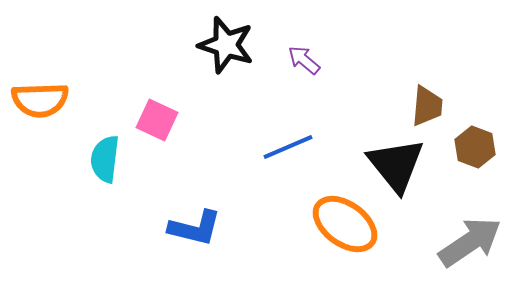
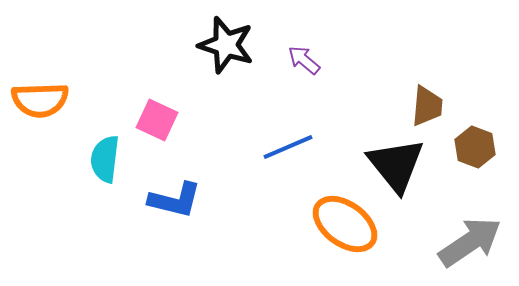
blue L-shape: moved 20 px left, 28 px up
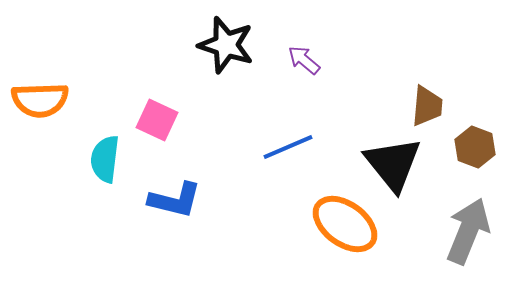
black triangle: moved 3 px left, 1 px up
gray arrow: moved 2 px left, 11 px up; rotated 34 degrees counterclockwise
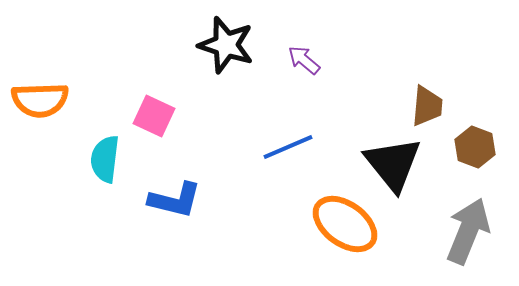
pink square: moved 3 px left, 4 px up
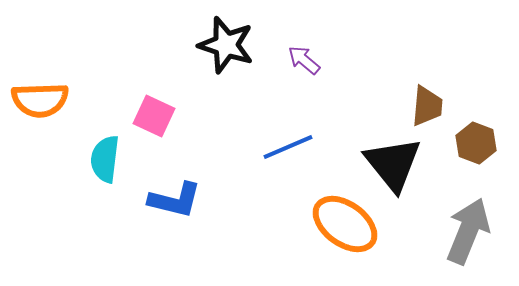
brown hexagon: moved 1 px right, 4 px up
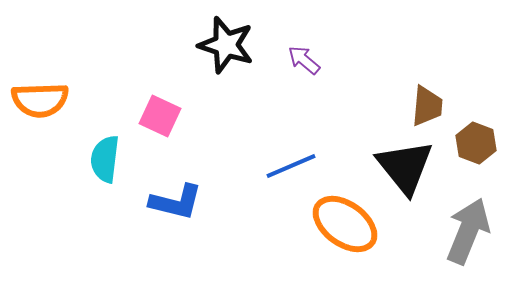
pink square: moved 6 px right
blue line: moved 3 px right, 19 px down
black triangle: moved 12 px right, 3 px down
blue L-shape: moved 1 px right, 2 px down
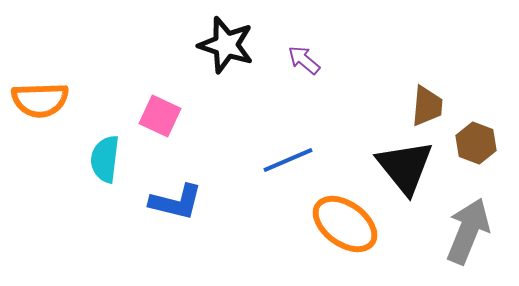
blue line: moved 3 px left, 6 px up
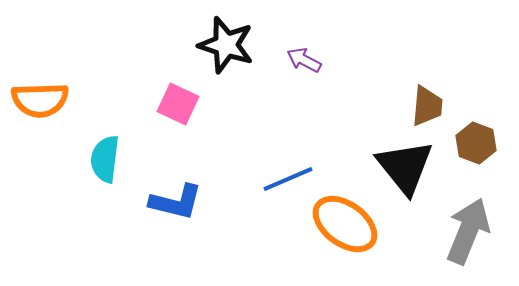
purple arrow: rotated 12 degrees counterclockwise
pink square: moved 18 px right, 12 px up
blue line: moved 19 px down
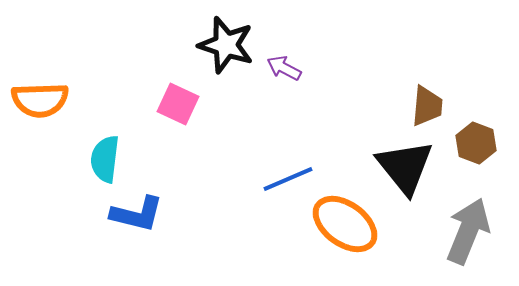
purple arrow: moved 20 px left, 8 px down
blue L-shape: moved 39 px left, 12 px down
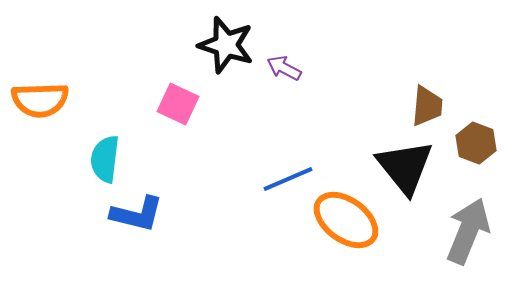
orange ellipse: moved 1 px right, 4 px up
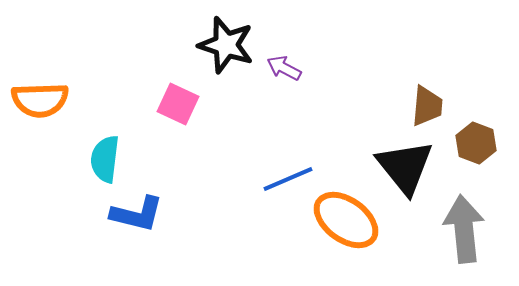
gray arrow: moved 4 px left, 2 px up; rotated 28 degrees counterclockwise
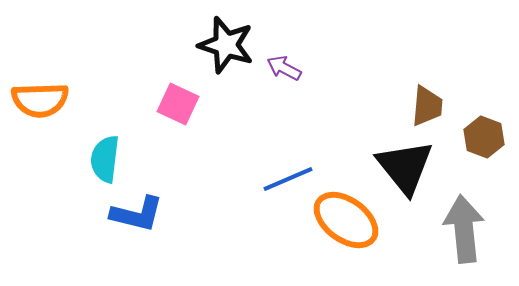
brown hexagon: moved 8 px right, 6 px up
